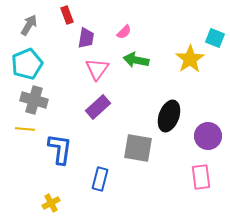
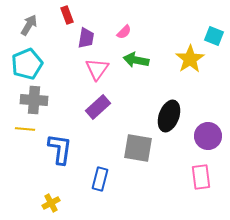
cyan square: moved 1 px left, 2 px up
gray cross: rotated 12 degrees counterclockwise
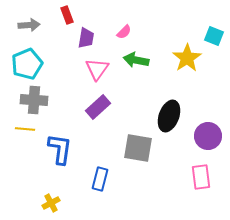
gray arrow: rotated 55 degrees clockwise
yellow star: moved 3 px left, 1 px up
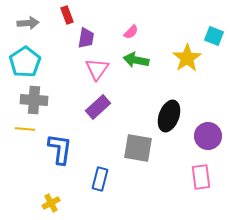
gray arrow: moved 1 px left, 2 px up
pink semicircle: moved 7 px right
cyan pentagon: moved 2 px left, 2 px up; rotated 12 degrees counterclockwise
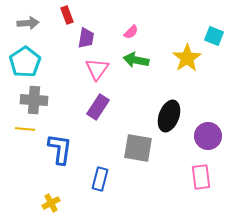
purple rectangle: rotated 15 degrees counterclockwise
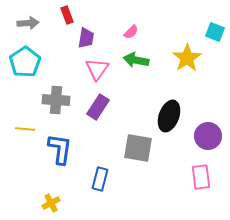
cyan square: moved 1 px right, 4 px up
gray cross: moved 22 px right
